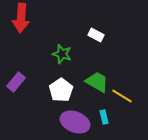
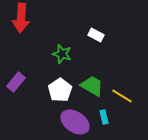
green trapezoid: moved 5 px left, 4 px down
white pentagon: moved 1 px left
purple ellipse: rotated 12 degrees clockwise
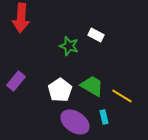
green star: moved 7 px right, 8 px up
purple rectangle: moved 1 px up
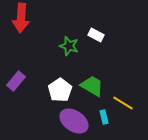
yellow line: moved 1 px right, 7 px down
purple ellipse: moved 1 px left, 1 px up
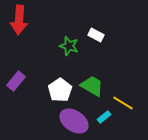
red arrow: moved 2 px left, 2 px down
cyan rectangle: rotated 64 degrees clockwise
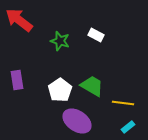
red arrow: rotated 124 degrees clockwise
green star: moved 9 px left, 5 px up
purple rectangle: moved 1 px right, 1 px up; rotated 48 degrees counterclockwise
yellow line: rotated 25 degrees counterclockwise
cyan rectangle: moved 24 px right, 10 px down
purple ellipse: moved 3 px right
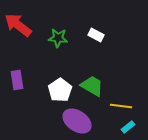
red arrow: moved 1 px left, 5 px down
green star: moved 2 px left, 3 px up; rotated 12 degrees counterclockwise
yellow line: moved 2 px left, 3 px down
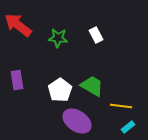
white rectangle: rotated 35 degrees clockwise
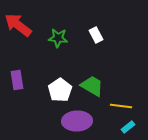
purple ellipse: rotated 36 degrees counterclockwise
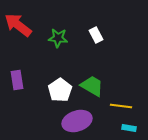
purple ellipse: rotated 16 degrees counterclockwise
cyan rectangle: moved 1 px right, 1 px down; rotated 48 degrees clockwise
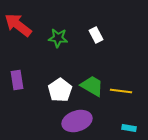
yellow line: moved 15 px up
